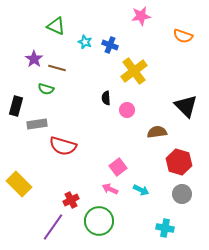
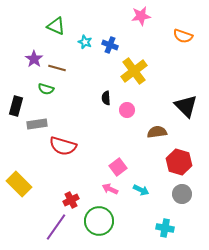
purple line: moved 3 px right
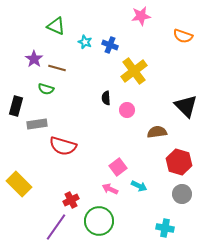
cyan arrow: moved 2 px left, 4 px up
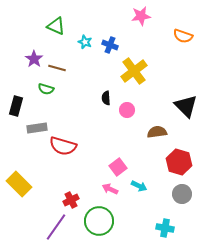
gray rectangle: moved 4 px down
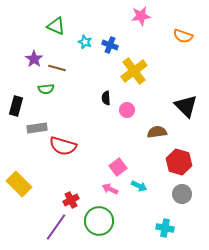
green semicircle: rotated 21 degrees counterclockwise
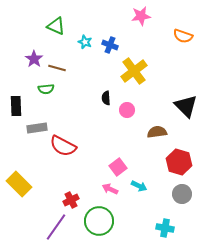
black rectangle: rotated 18 degrees counterclockwise
red semicircle: rotated 12 degrees clockwise
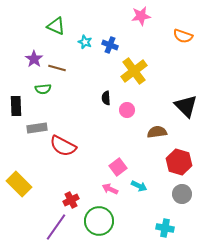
green semicircle: moved 3 px left
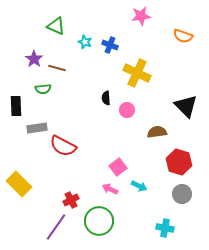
yellow cross: moved 3 px right, 2 px down; rotated 28 degrees counterclockwise
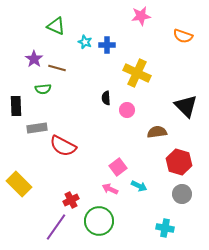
blue cross: moved 3 px left; rotated 21 degrees counterclockwise
